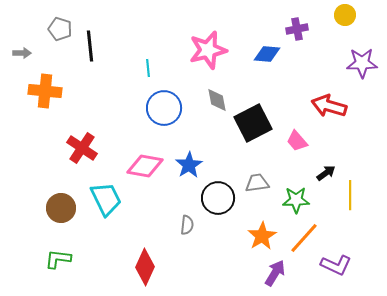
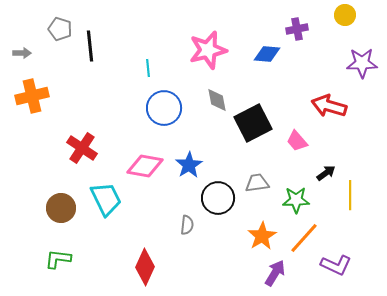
orange cross: moved 13 px left, 5 px down; rotated 20 degrees counterclockwise
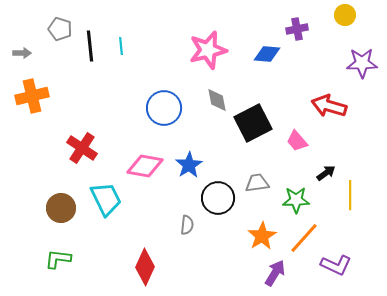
cyan line: moved 27 px left, 22 px up
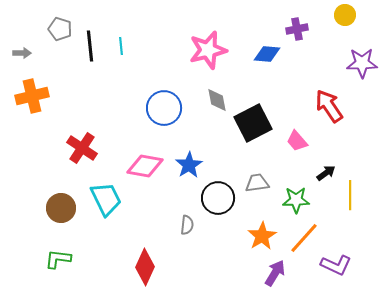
red arrow: rotated 40 degrees clockwise
